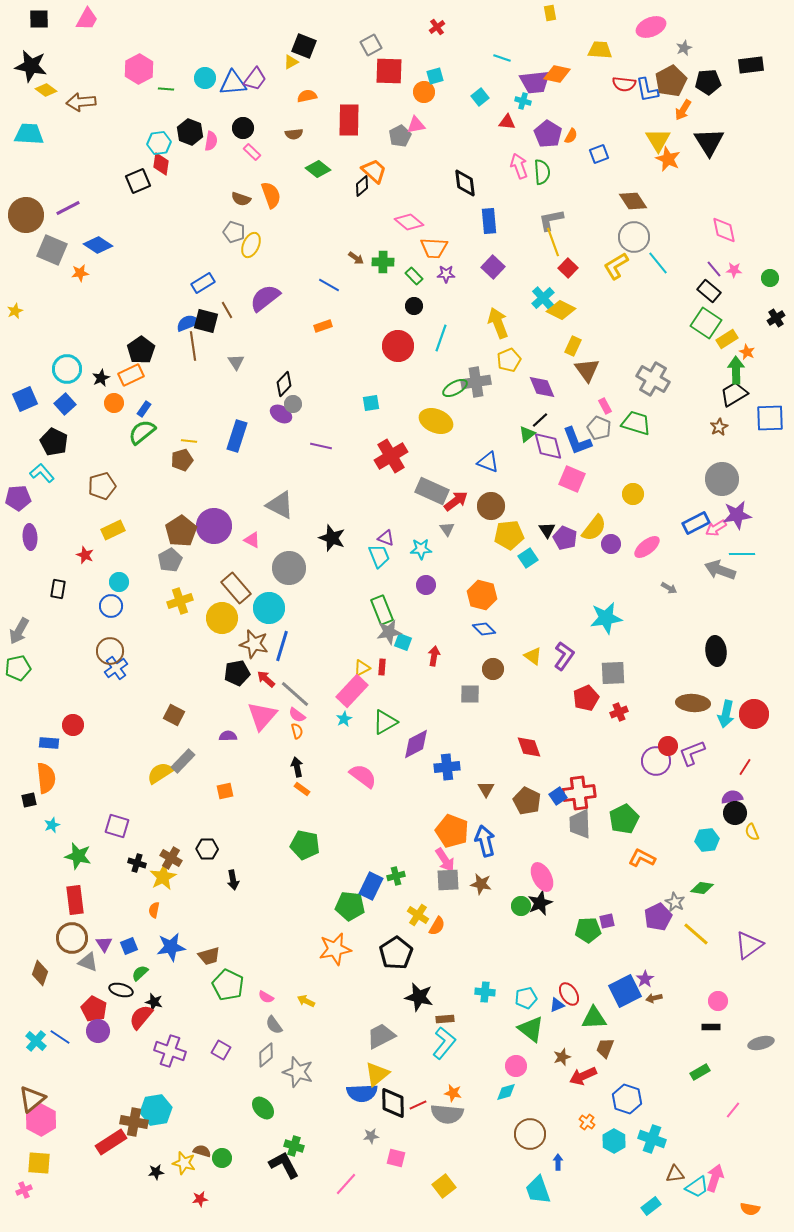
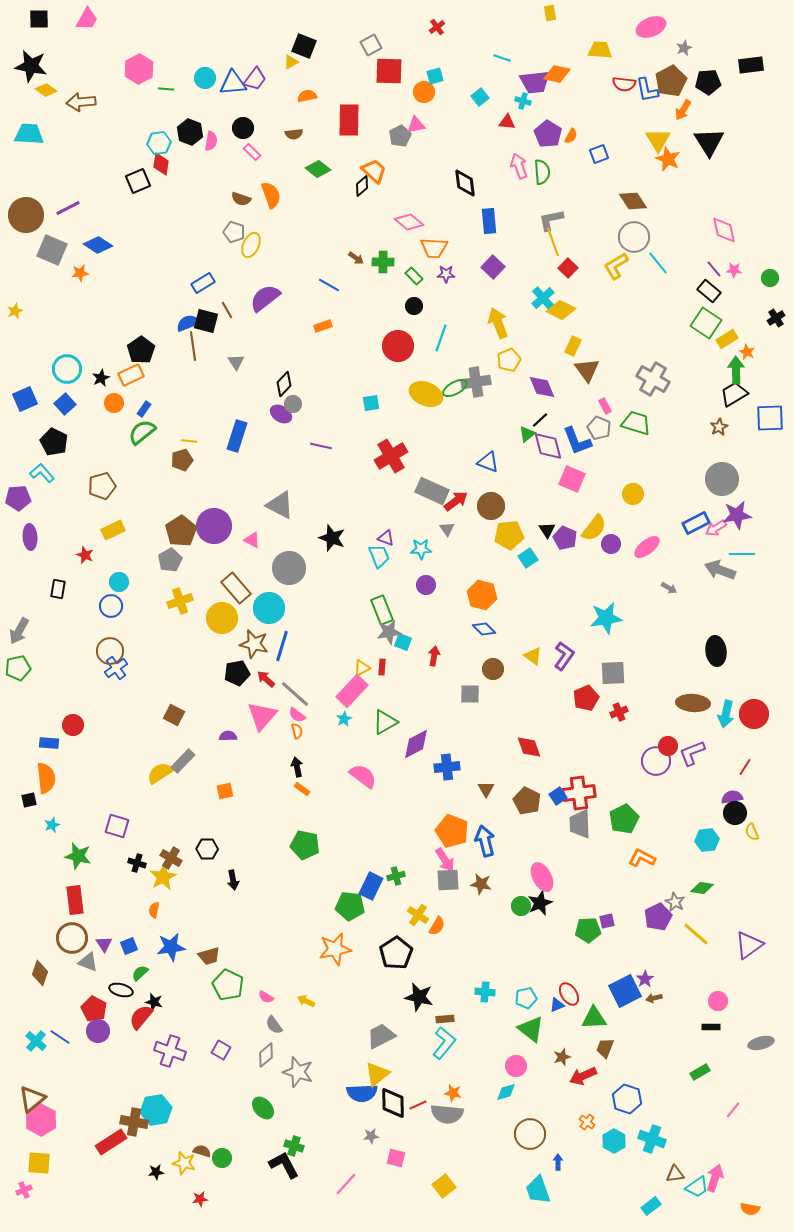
yellow ellipse at (436, 421): moved 10 px left, 27 px up
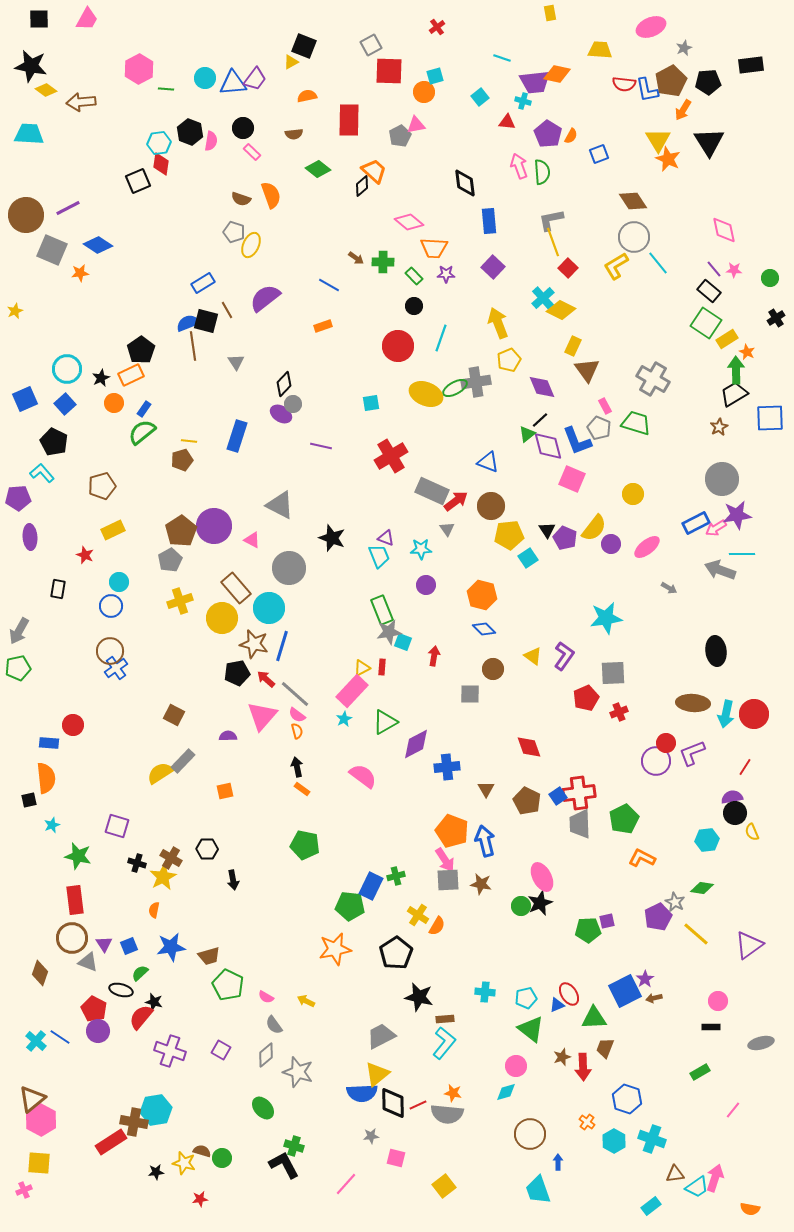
red circle at (668, 746): moved 2 px left, 3 px up
red arrow at (583, 1076): moved 9 px up; rotated 68 degrees counterclockwise
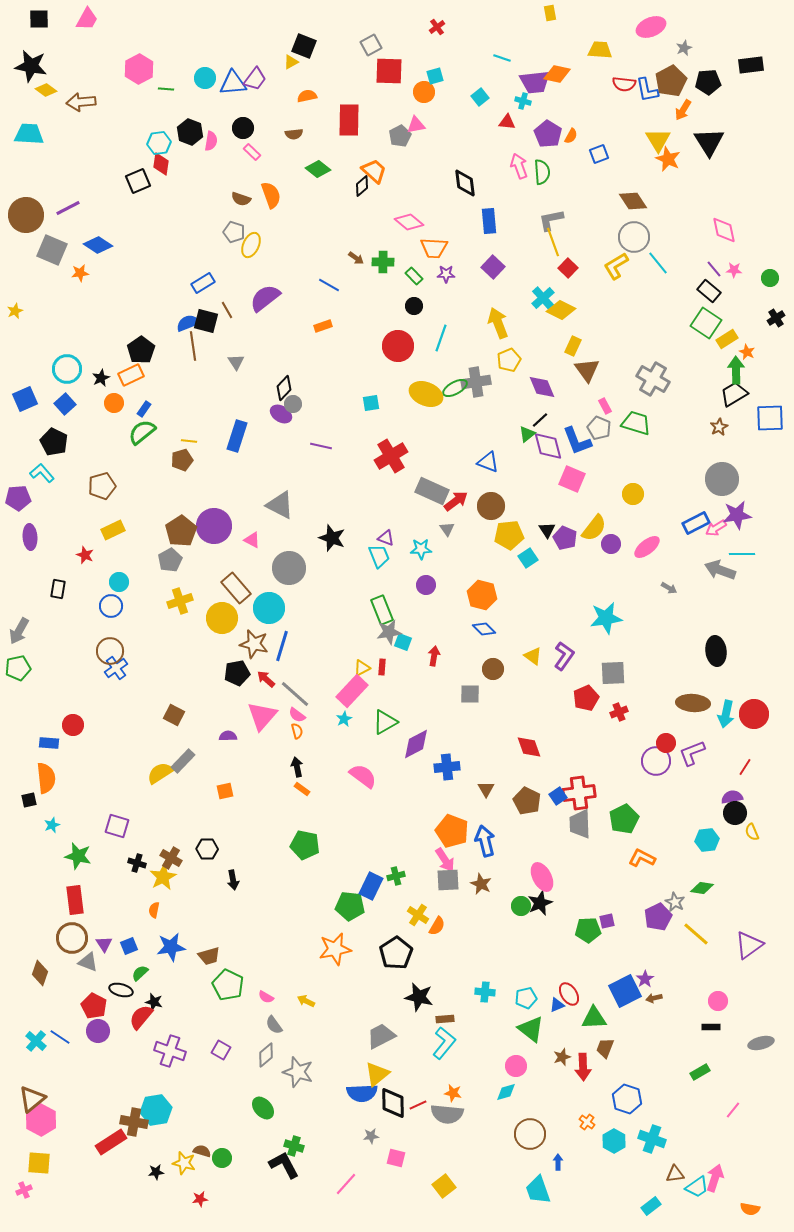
black diamond at (284, 384): moved 4 px down
brown star at (481, 884): rotated 15 degrees clockwise
red pentagon at (94, 1009): moved 3 px up
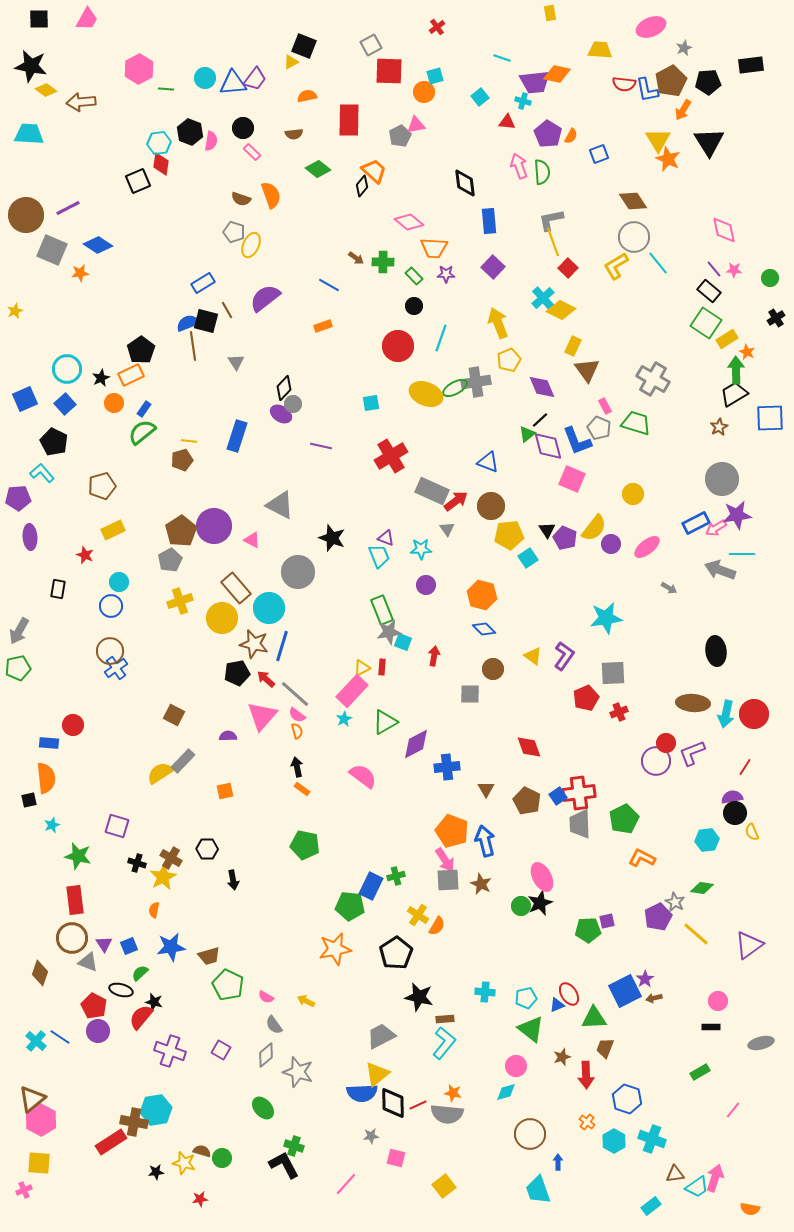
black diamond at (362, 186): rotated 10 degrees counterclockwise
gray circle at (289, 568): moved 9 px right, 4 px down
red arrow at (583, 1067): moved 3 px right, 8 px down
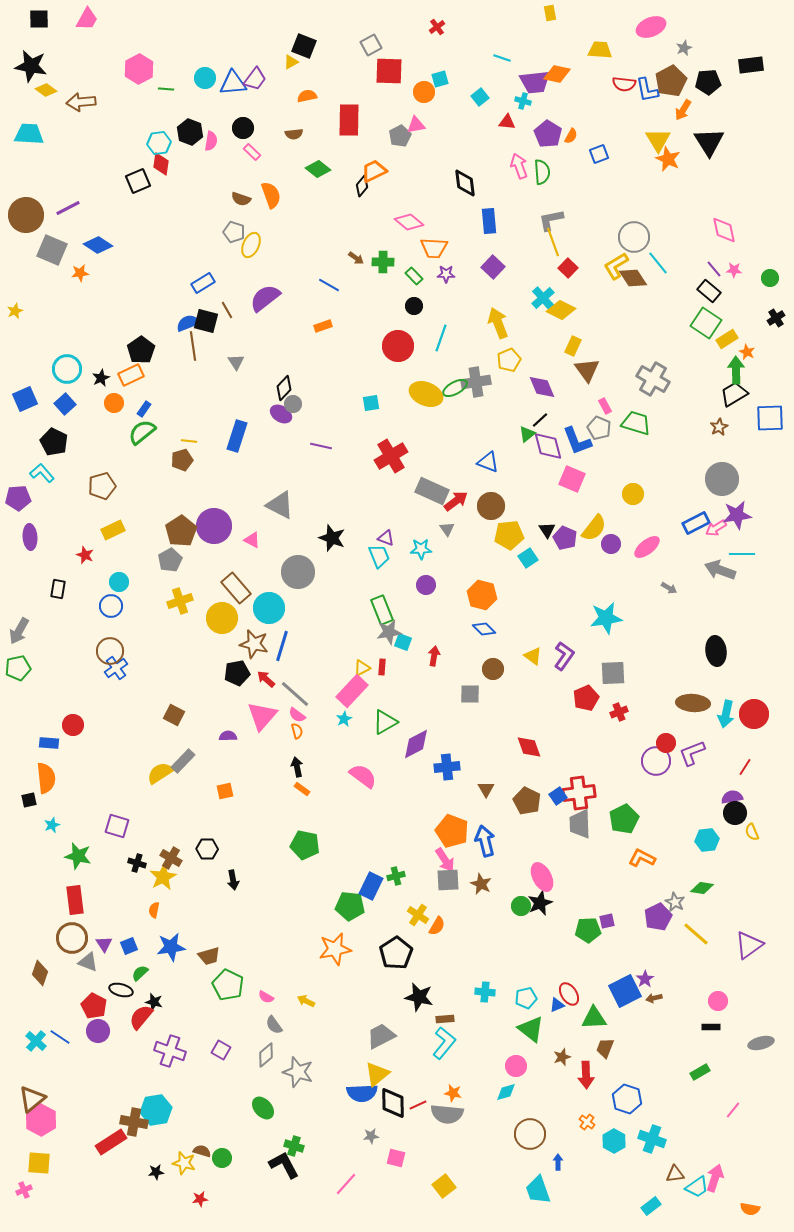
cyan square at (435, 76): moved 5 px right, 3 px down
orange trapezoid at (374, 171): rotated 68 degrees counterclockwise
brown diamond at (633, 201): moved 77 px down
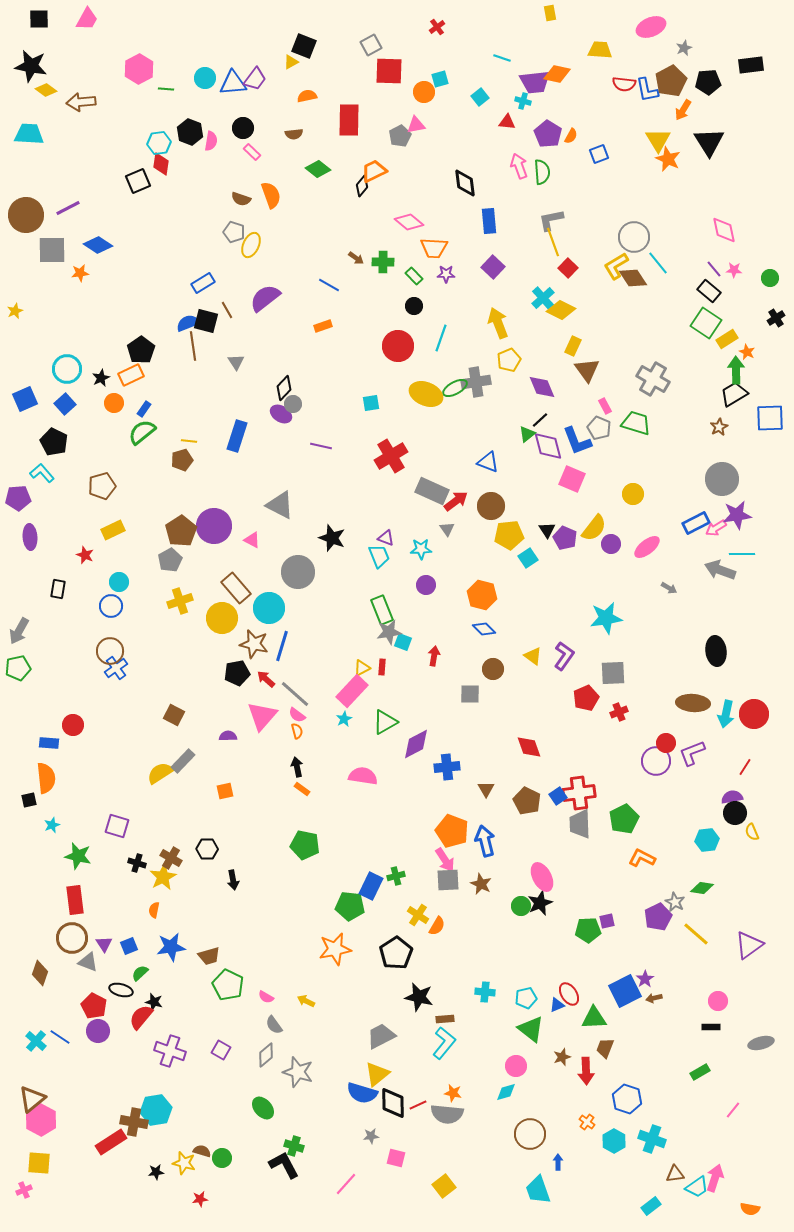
gray square at (52, 250): rotated 24 degrees counterclockwise
pink semicircle at (363, 776): rotated 28 degrees counterclockwise
red arrow at (586, 1075): moved 4 px up
blue semicircle at (362, 1093): rotated 20 degrees clockwise
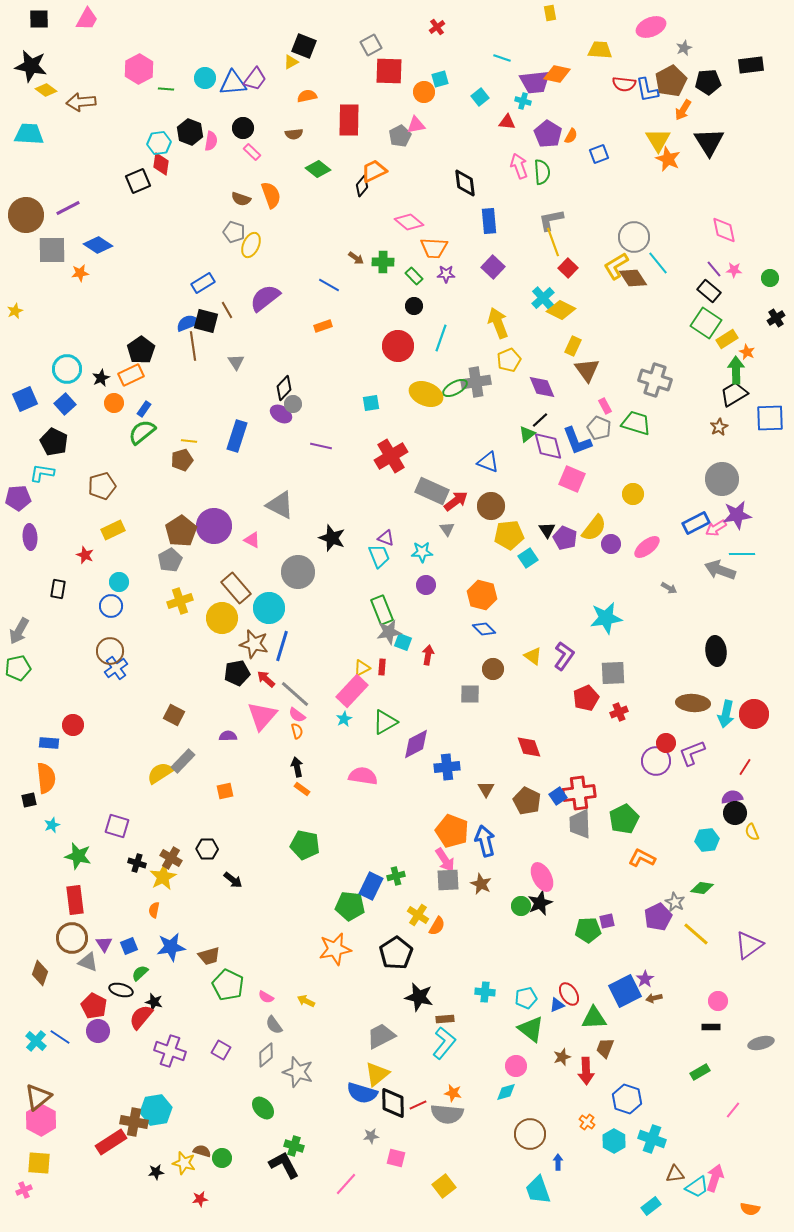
gray cross at (653, 379): moved 2 px right, 1 px down; rotated 12 degrees counterclockwise
cyan L-shape at (42, 473): rotated 40 degrees counterclockwise
cyan star at (421, 549): moved 1 px right, 3 px down
red arrow at (434, 656): moved 6 px left, 1 px up
black arrow at (233, 880): rotated 42 degrees counterclockwise
brown triangle at (32, 1099): moved 6 px right, 2 px up
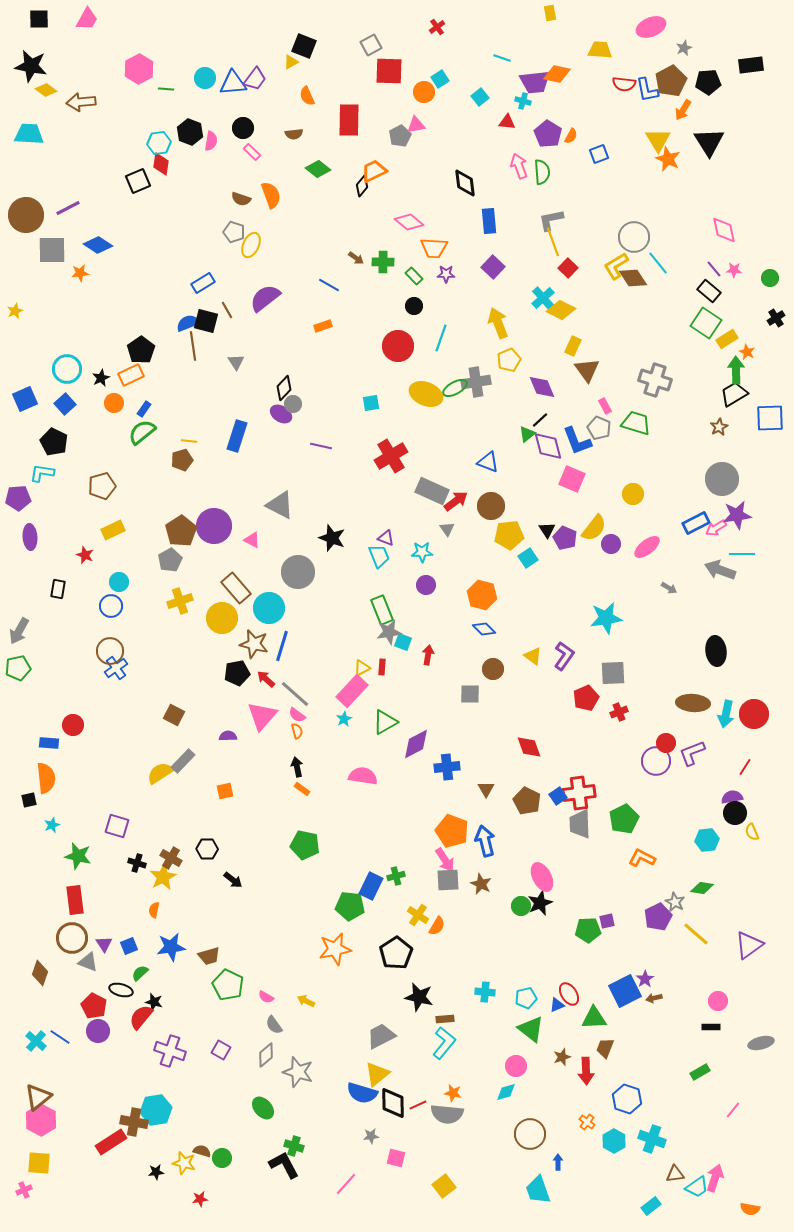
cyan square at (440, 79): rotated 18 degrees counterclockwise
orange semicircle at (307, 96): rotated 102 degrees counterclockwise
